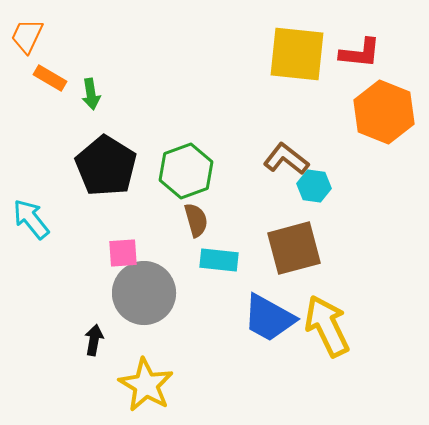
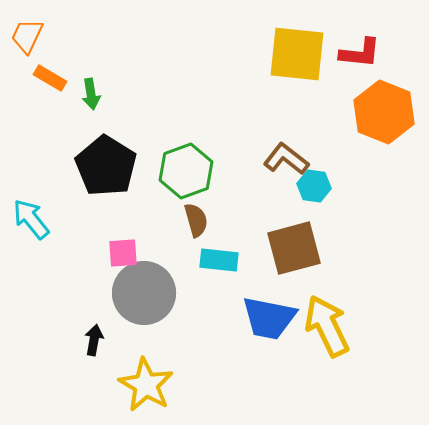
blue trapezoid: rotated 18 degrees counterclockwise
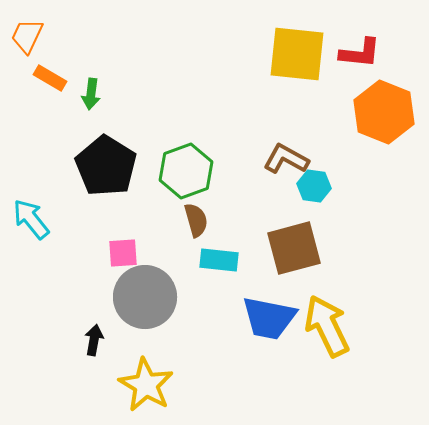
green arrow: rotated 16 degrees clockwise
brown L-shape: rotated 9 degrees counterclockwise
gray circle: moved 1 px right, 4 px down
